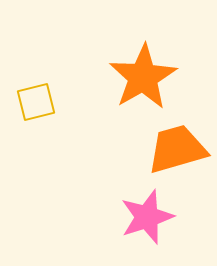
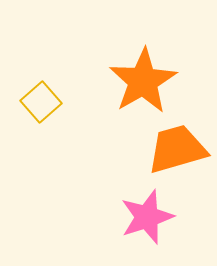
orange star: moved 4 px down
yellow square: moved 5 px right; rotated 27 degrees counterclockwise
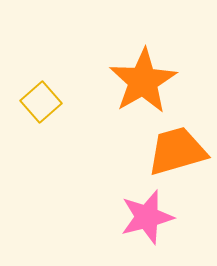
orange trapezoid: moved 2 px down
pink star: rotated 4 degrees clockwise
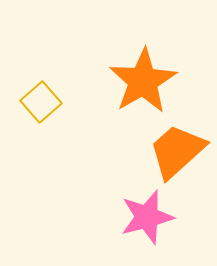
orange trapezoid: rotated 26 degrees counterclockwise
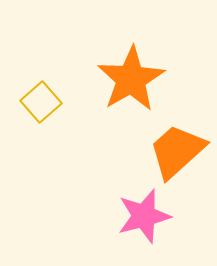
orange star: moved 12 px left, 2 px up
pink star: moved 3 px left, 1 px up
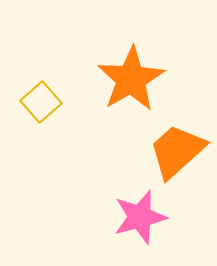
pink star: moved 4 px left, 1 px down
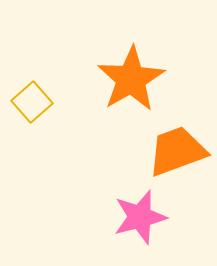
yellow square: moved 9 px left
orange trapezoid: rotated 22 degrees clockwise
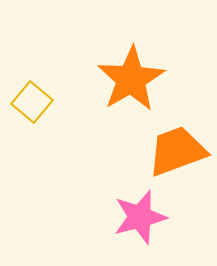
yellow square: rotated 9 degrees counterclockwise
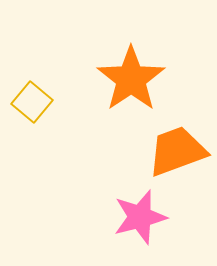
orange star: rotated 4 degrees counterclockwise
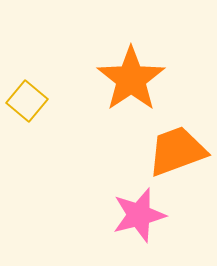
yellow square: moved 5 px left, 1 px up
pink star: moved 1 px left, 2 px up
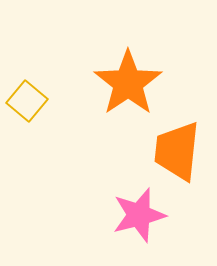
orange star: moved 3 px left, 4 px down
orange trapezoid: rotated 64 degrees counterclockwise
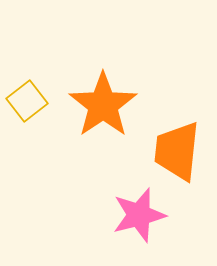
orange star: moved 25 px left, 22 px down
yellow square: rotated 12 degrees clockwise
